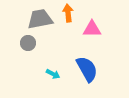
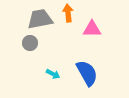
gray circle: moved 2 px right
blue semicircle: moved 4 px down
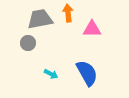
gray circle: moved 2 px left
cyan arrow: moved 2 px left
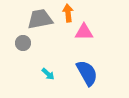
pink triangle: moved 8 px left, 3 px down
gray circle: moved 5 px left
cyan arrow: moved 3 px left; rotated 16 degrees clockwise
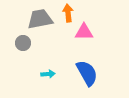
cyan arrow: rotated 48 degrees counterclockwise
